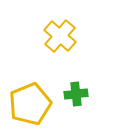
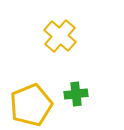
yellow pentagon: moved 1 px right, 1 px down
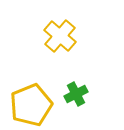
green cross: rotated 20 degrees counterclockwise
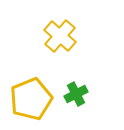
yellow pentagon: moved 6 px up
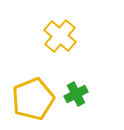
yellow pentagon: moved 2 px right
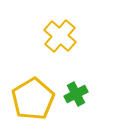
yellow pentagon: rotated 9 degrees counterclockwise
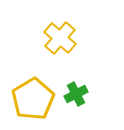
yellow cross: moved 2 px down
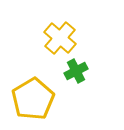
green cross: moved 23 px up
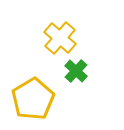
green cross: rotated 20 degrees counterclockwise
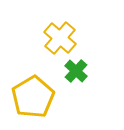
yellow pentagon: moved 2 px up
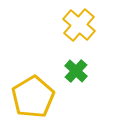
yellow cross: moved 19 px right, 13 px up
